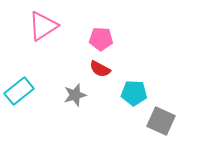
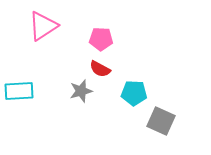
cyan rectangle: rotated 36 degrees clockwise
gray star: moved 6 px right, 4 px up
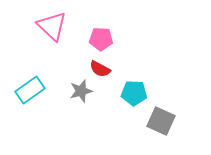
pink triangle: moved 9 px right; rotated 44 degrees counterclockwise
cyan rectangle: moved 11 px right, 1 px up; rotated 32 degrees counterclockwise
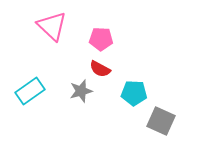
cyan rectangle: moved 1 px down
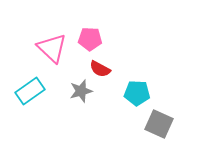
pink triangle: moved 22 px down
pink pentagon: moved 11 px left
cyan pentagon: moved 3 px right
gray square: moved 2 px left, 3 px down
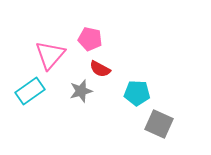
pink pentagon: rotated 10 degrees clockwise
pink triangle: moved 2 px left, 7 px down; rotated 28 degrees clockwise
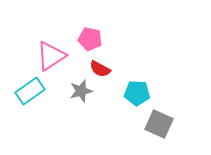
pink triangle: moved 1 px right, 1 px down; rotated 16 degrees clockwise
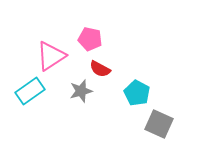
cyan pentagon: rotated 25 degrees clockwise
